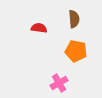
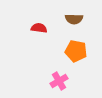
brown semicircle: rotated 96 degrees clockwise
pink cross: moved 2 px up
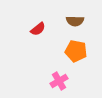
brown semicircle: moved 1 px right, 2 px down
red semicircle: moved 1 px left, 1 px down; rotated 133 degrees clockwise
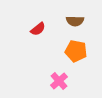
pink cross: rotated 12 degrees counterclockwise
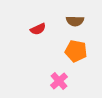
red semicircle: rotated 14 degrees clockwise
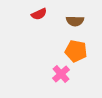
red semicircle: moved 1 px right, 15 px up
pink cross: moved 2 px right, 7 px up
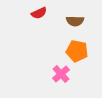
red semicircle: moved 1 px up
orange pentagon: moved 1 px right
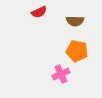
red semicircle: moved 1 px up
pink cross: rotated 18 degrees clockwise
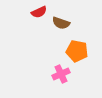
brown semicircle: moved 14 px left, 2 px down; rotated 18 degrees clockwise
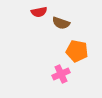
red semicircle: rotated 14 degrees clockwise
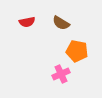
red semicircle: moved 12 px left, 10 px down
brown semicircle: rotated 12 degrees clockwise
